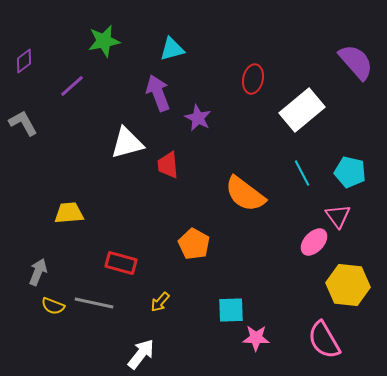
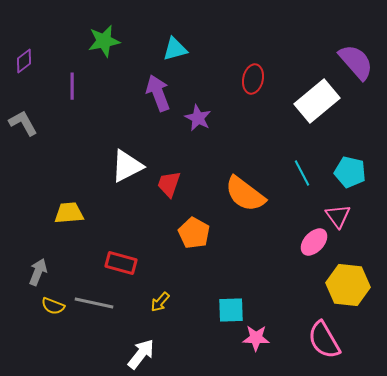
cyan triangle: moved 3 px right
purple line: rotated 48 degrees counterclockwise
white rectangle: moved 15 px right, 9 px up
white triangle: moved 23 px down; rotated 12 degrees counterclockwise
red trapezoid: moved 1 px right, 19 px down; rotated 24 degrees clockwise
orange pentagon: moved 11 px up
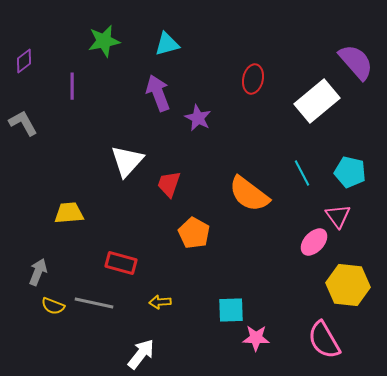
cyan triangle: moved 8 px left, 5 px up
white triangle: moved 5 px up; rotated 21 degrees counterclockwise
orange semicircle: moved 4 px right
yellow arrow: rotated 45 degrees clockwise
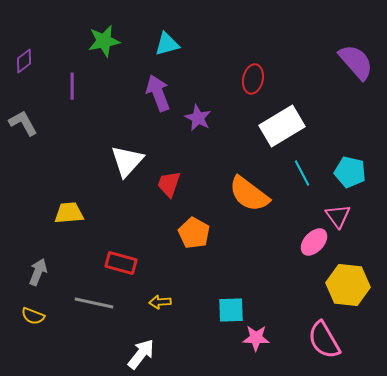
white rectangle: moved 35 px left, 25 px down; rotated 9 degrees clockwise
yellow semicircle: moved 20 px left, 10 px down
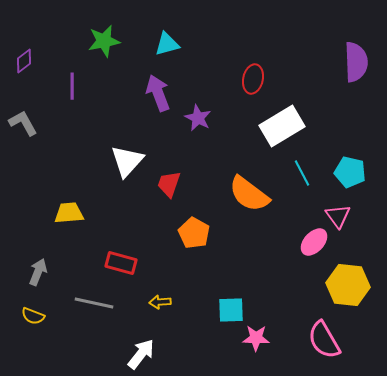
purple semicircle: rotated 39 degrees clockwise
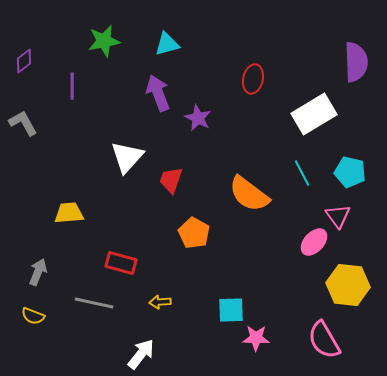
white rectangle: moved 32 px right, 12 px up
white triangle: moved 4 px up
red trapezoid: moved 2 px right, 4 px up
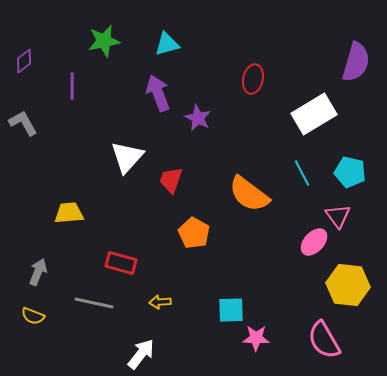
purple semicircle: rotated 18 degrees clockwise
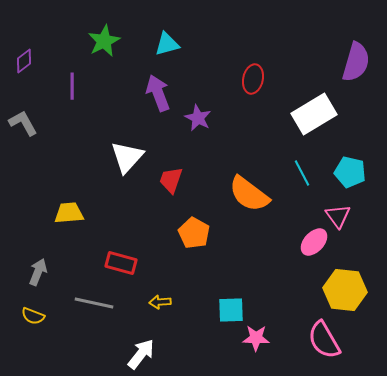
green star: rotated 16 degrees counterclockwise
yellow hexagon: moved 3 px left, 5 px down
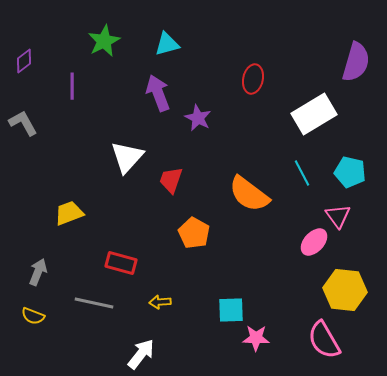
yellow trapezoid: rotated 16 degrees counterclockwise
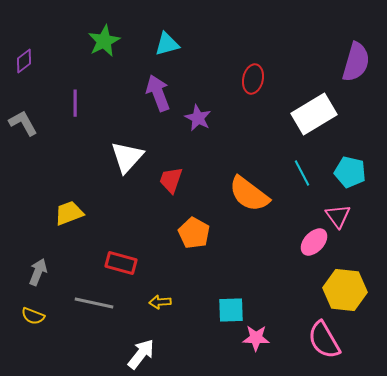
purple line: moved 3 px right, 17 px down
